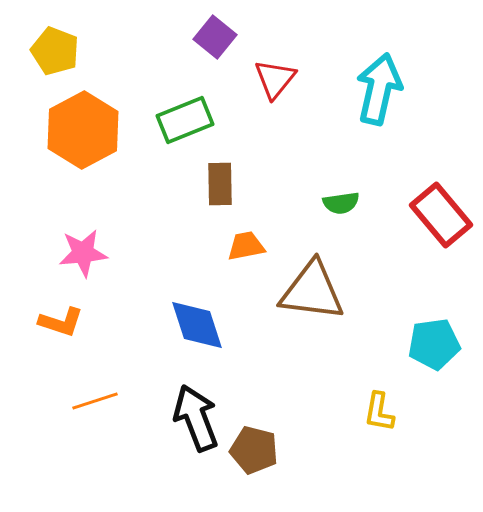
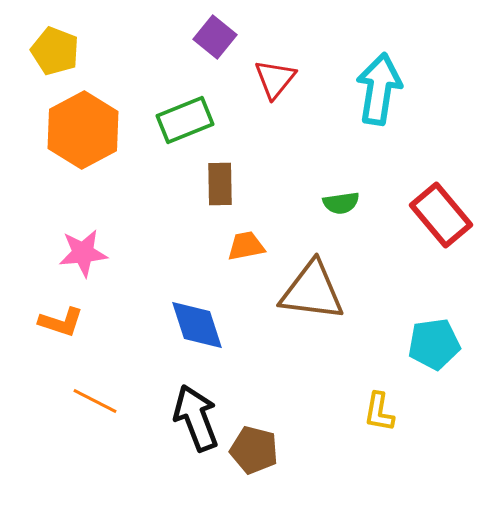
cyan arrow: rotated 4 degrees counterclockwise
orange line: rotated 45 degrees clockwise
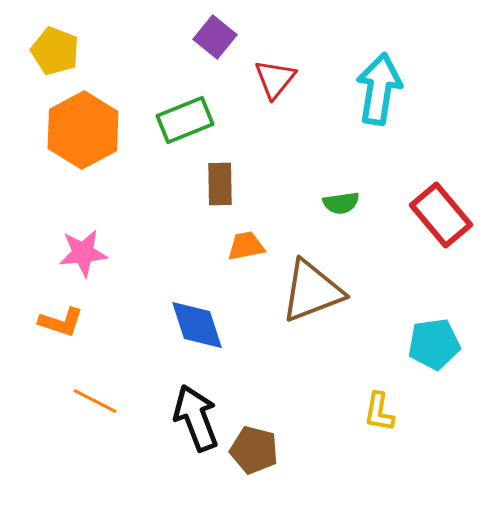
brown triangle: rotated 28 degrees counterclockwise
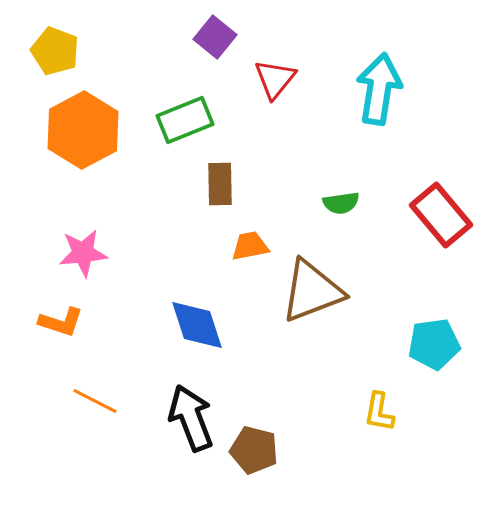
orange trapezoid: moved 4 px right
black arrow: moved 5 px left
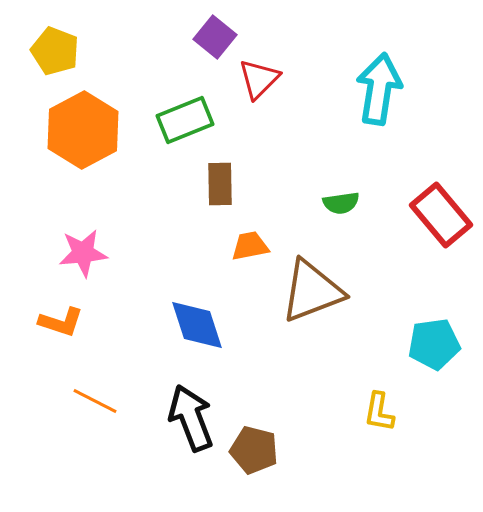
red triangle: moved 16 px left; rotated 6 degrees clockwise
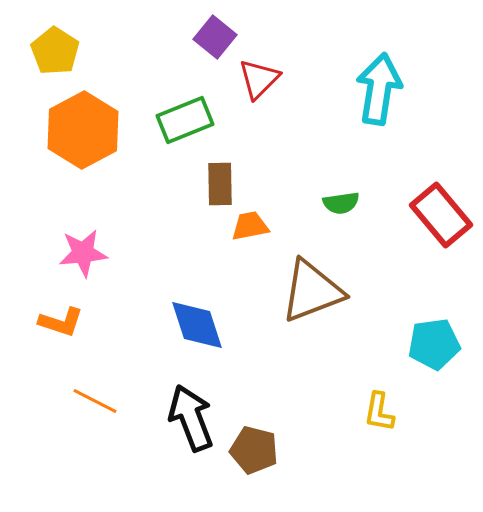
yellow pentagon: rotated 12 degrees clockwise
orange trapezoid: moved 20 px up
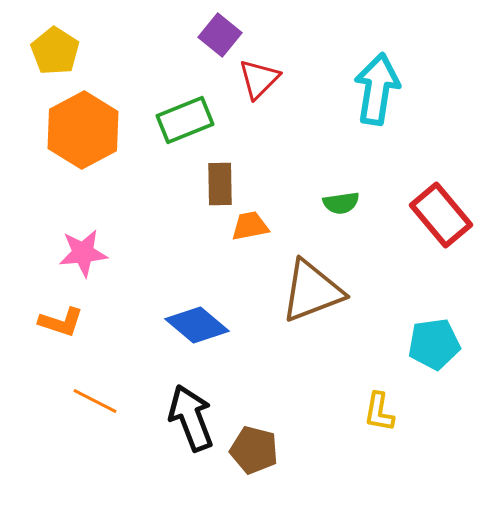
purple square: moved 5 px right, 2 px up
cyan arrow: moved 2 px left
blue diamond: rotated 32 degrees counterclockwise
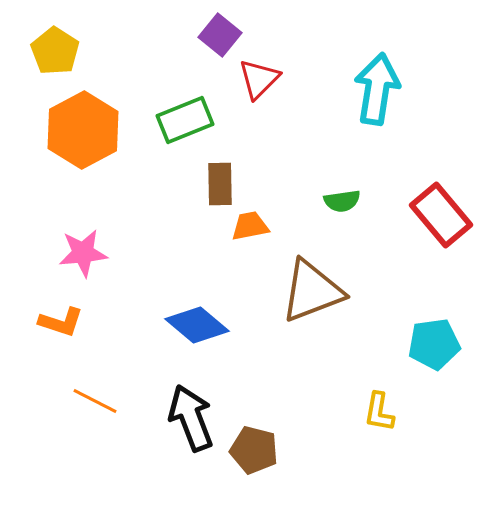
green semicircle: moved 1 px right, 2 px up
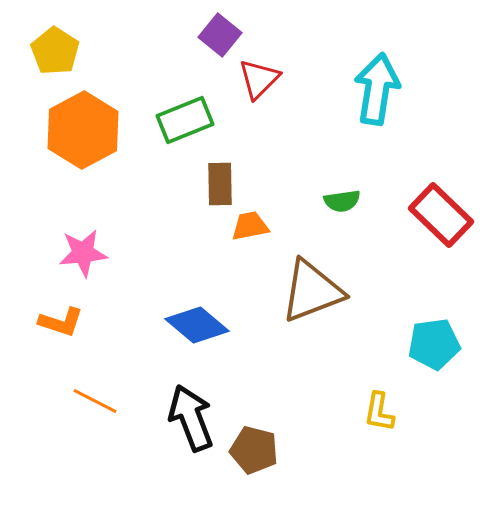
red rectangle: rotated 6 degrees counterclockwise
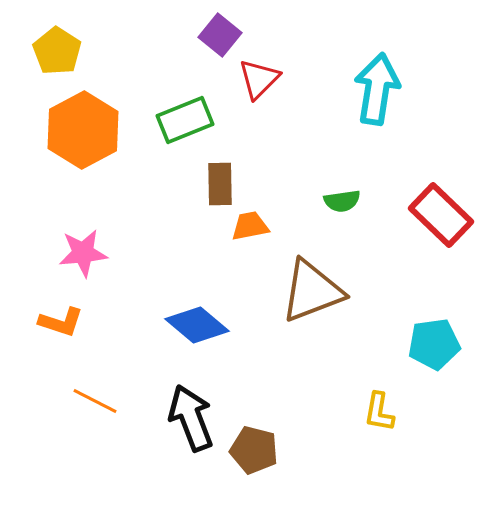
yellow pentagon: moved 2 px right
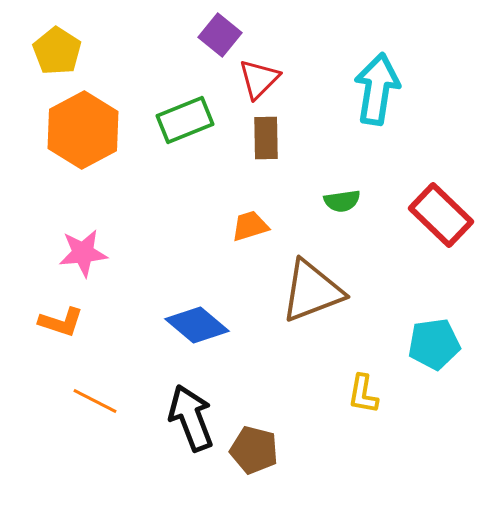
brown rectangle: moved 46 px right, 46 px up
orange trapezoid: rotated 6 degrees counterclockwise
yellow L-shape: moved 16 px left, 18 px up
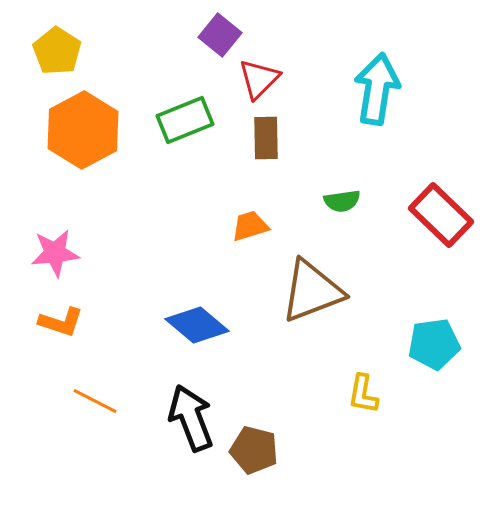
pink star: moved 28 px left
